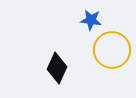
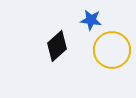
black diamond: moved 22 px up; rotated 24 degrees clockwise
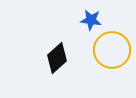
black diamond: moved 12 px down
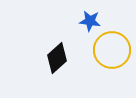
blue star: moved 1 px left, 1 px down
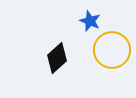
blue star: rotated 15 degrees clockwise
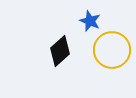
black diamond: moved 3 px right, 7 px up
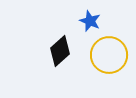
yellow circle: moved 3 px left, 5 px down
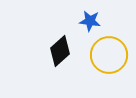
blue star: rotated 15 degrees counterclockwise
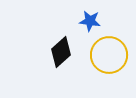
black diamond: moved 1 px right, 1 px down
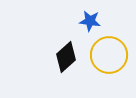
black diamond: moved 5 px right, 5 px down
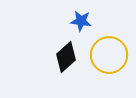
blue star: moved 9 px left
